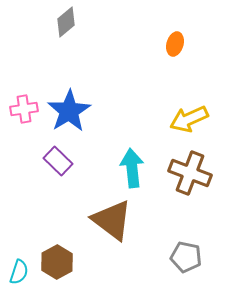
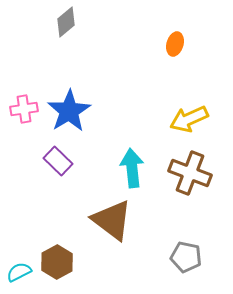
cyan semicircle: rotated 135 degrees counterclockwise
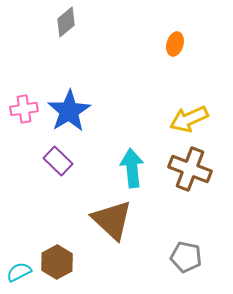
brown cross: moved 4 px up
brown triangle: rotated 6 degrees clockwise
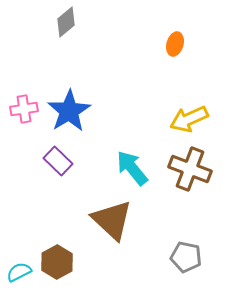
cyan arrow: rotated 33 degrees counterclockwise
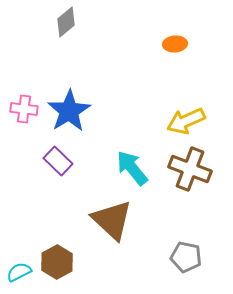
orange ellipse: rotated 70 degrees clockwise
pink cross: rotated 16 degrees clockwise
yellow arrow: moved 3 px left, 2 px down
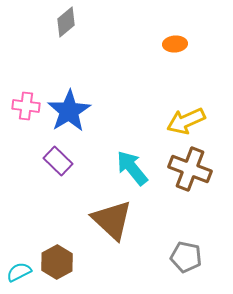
pink cross: moved 2 px right, 3 px up
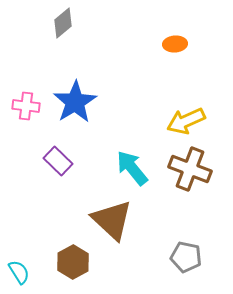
gray diamond: moved 3 px left, 1 px down
blue star: moved 6 px right, 9 px up
brown hexagon: moved 16 px right
cyan semicircle: rotated 85 degrees clockwise
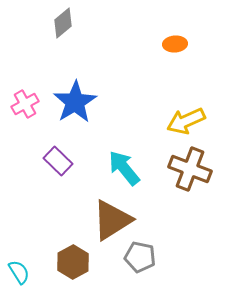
pink cross: moved 1 px left, 2 px up; rotated 36 degrees counterclockwise
cyan arrow: moved 8 px left
brown triangle: rotated 45 degrees clockwise
gray pentagon: moved 46 px left
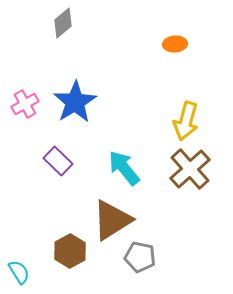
yellow arrow: rotated 51 degrees counterclockwise
brown cross: rotated 27 degrees clockwise
brown hexagon: moved 3 px left, 11 px up
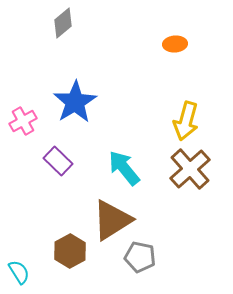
pink cross: moved 2 px left, 17 px down
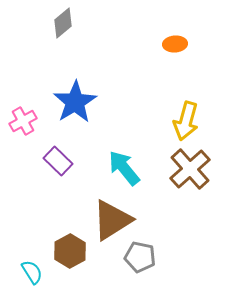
cyan semicircle: moved 13 px right
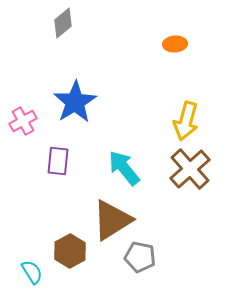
purple rectangle: rotated 52 degrees clockwise
